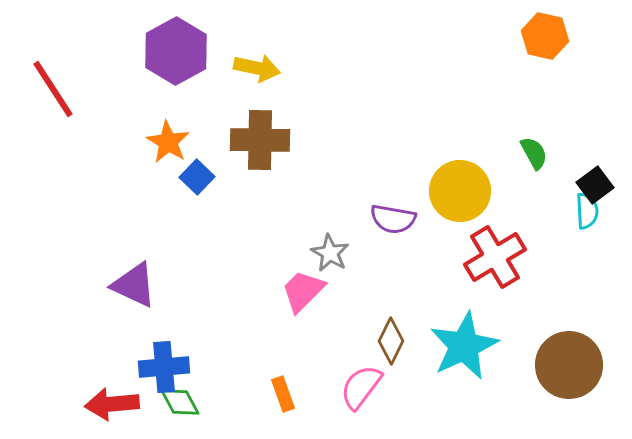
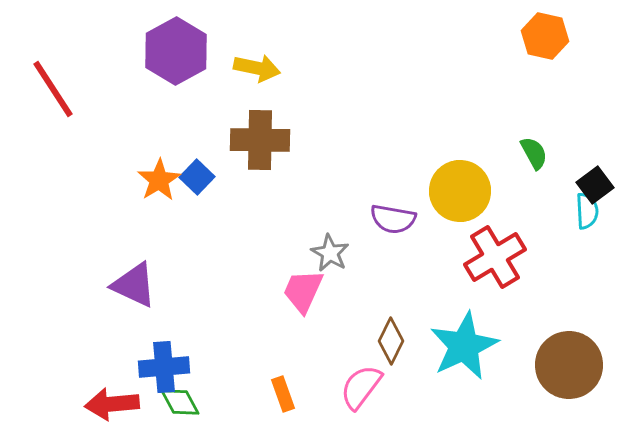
orange star: moved 9 px left, 38 px down; rotated 9 degrees clockwise
pink trapezoid: rotated 21 degrees counterclockwise
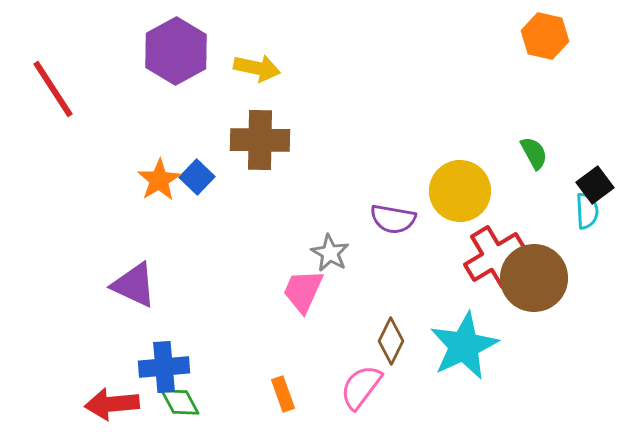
brown circle: moved 35 px left, 87 px up
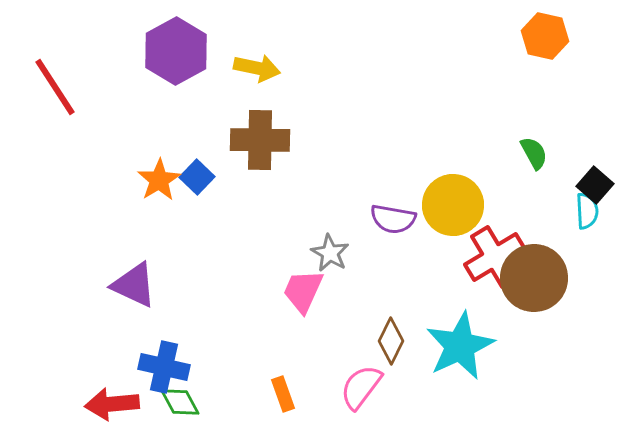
red line: moved 2 px right, 2 px up
black square: rotated 12 degrees counterclockwise
yellow circle: moved 7 px left, 14 px down
cyan star: moved 4 px left
blue cross: rotated 18 degrees clockwise
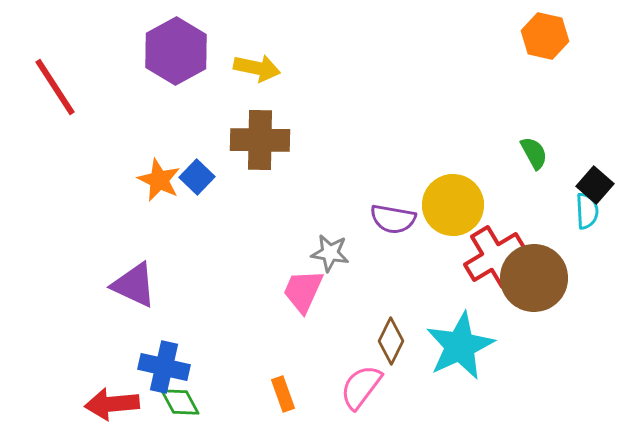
orange star: rotated 15 degrees counterclockwise
gray star: rotated 21 degrees counterclockwise
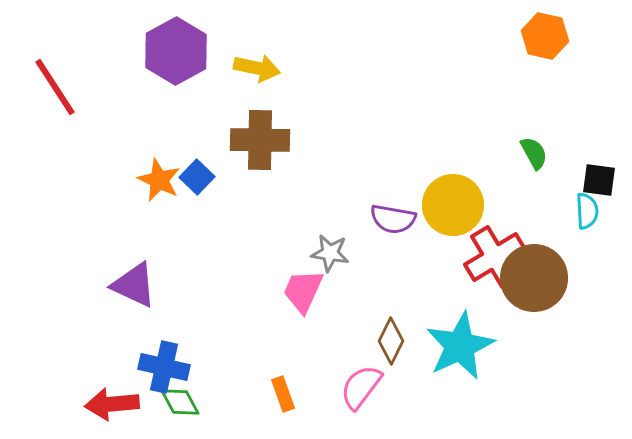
black square: moved 4 px right, 5 px up; rotated 33 degrees counterclockwise
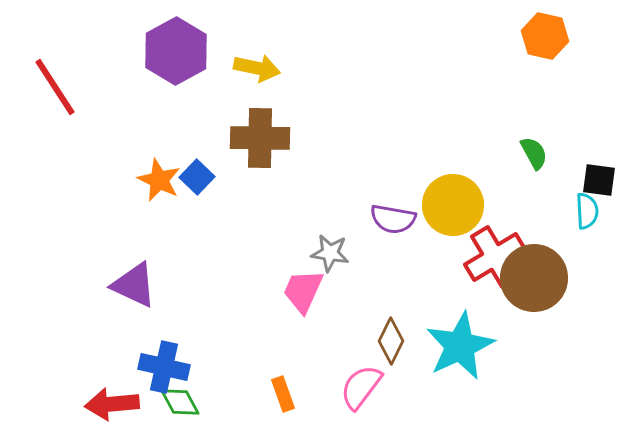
brown cross: moved 2 px up
